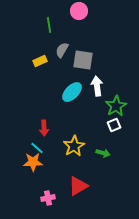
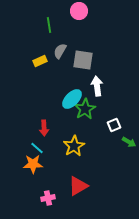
gray semicircle: moved 2 px left, 1 px down
cyan ellipse: moved 7 px down
green star: moved 31 px left, 3 px down
green arrow: moved 26 px right, 11 px up; rotated 16 degrees clockwise
orange star: moved 2 px down
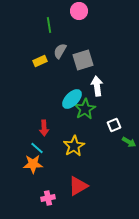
gray square: rotated 25 degrees counterclockwise
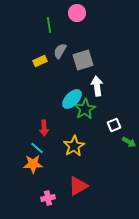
pink circle: moved 2 px left, 2 px down
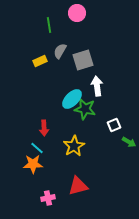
green star: rotated 30 degrees counterclockwise
red triangle: rotated 15 degrees clockwise
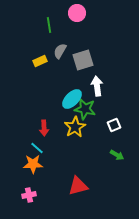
green arrow: moved 12 px left, 13 px down
yellow star: moved 1 px right, 19 px up
pink cross: moved 19 px left, 3 px up
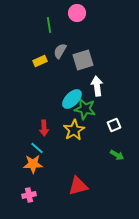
yellow star: moved 1 px left, 3 px down
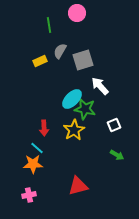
white arrow: moved 3 px right; rotated 36 degrees counterclockwise
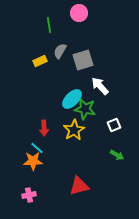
pink circle: moved 2 px right
orange star: moved 3 px up
red triangle: moved 1 px right
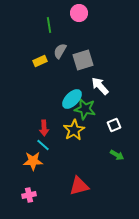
cyan line: moved 6 px right, 3 px up
